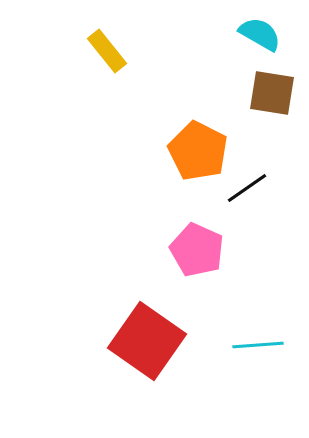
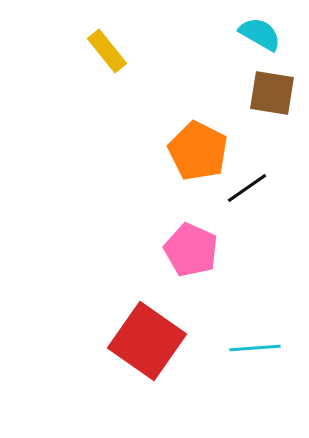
pink pentagon: moved 6 px left
cyan line: moved 3 px left, 3 px down
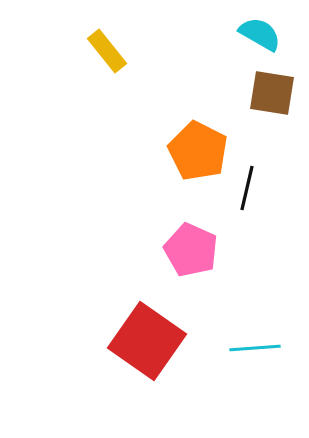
black line: rotated 42 degrees counterclockwise
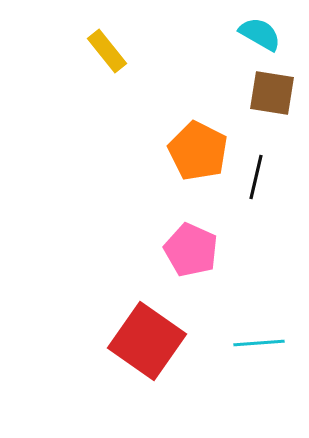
black line: moved 9 px right, 11 px up
cyan line: moved 4 px right, 5 px up
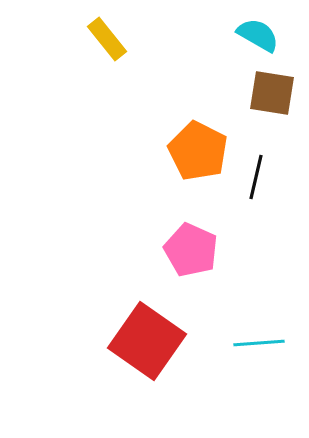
cyan semicircle: moved 2 px left, 1 px down
yellow rectangle: moved 12 px up
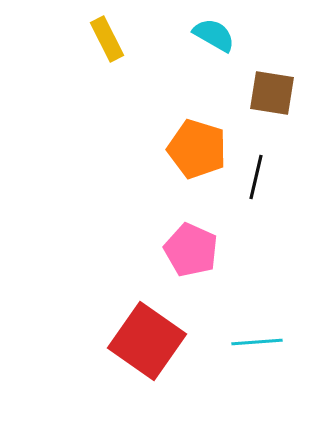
cyan semicircle: moved 44 px left
yellow rectangle: rotated 12 degrees clockwise
orange pentagon: moved 1 px left, 2 px up; rotated 10 degrees counterclockwise
cyan line: moved 2 px left, 1 px up
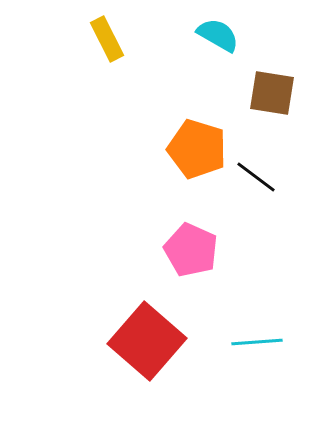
cyan semicircle: moved 4 px right
black line: rotated 66 degrees counterclockwise
red square: rotated 6 degrees clockwise
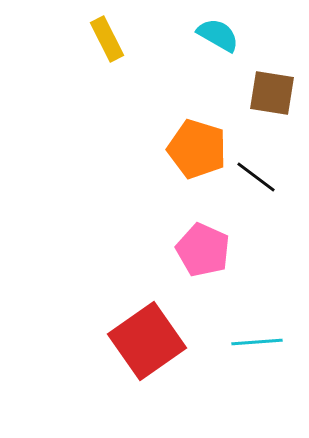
pink pentagon: moved 12 px right
red square: rotated 14 degrees clockwise
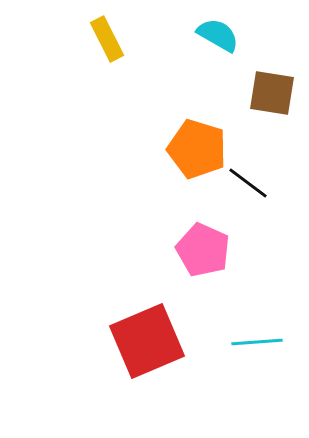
black line: moved 8 px left, 6 px down
red square: rotated 12 degrees clockwise
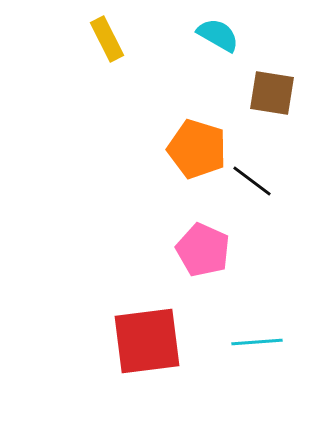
black line: moved 4 px right, 2 px up
red square: rotated 16 degrees clockwise
